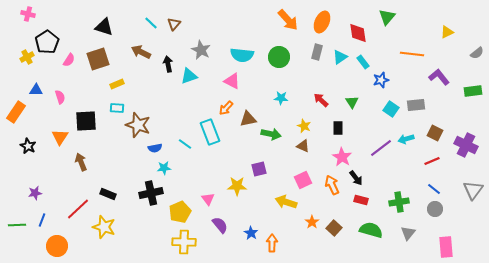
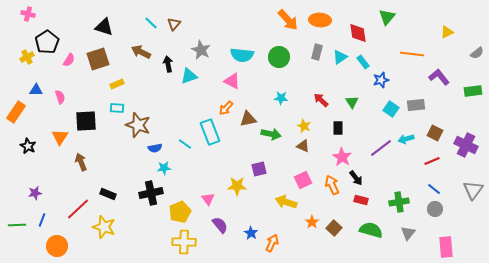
orange ellipse at (322, 22): moved 2 px left, 2 px up; rotated 70 degrees clockwise
orange arrow at (272, 243): rotated 24 degrees clockwise
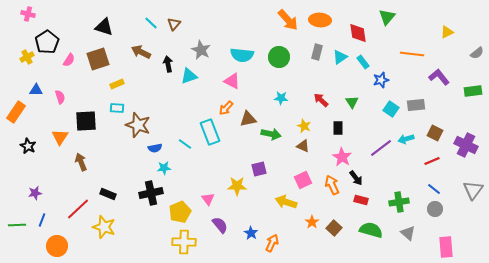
gray triangle at (408, 233): rotated 28 degrees counterclockwise
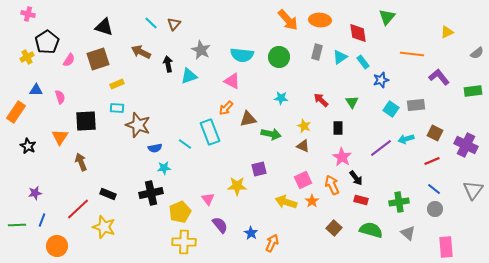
orange star at (312, 222): moved 21 px up
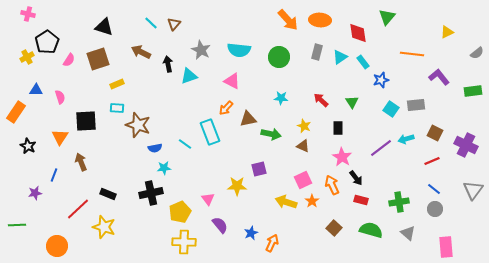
cyan semicircle at (242, 55): moved 3 px left, 5 px up
blue line at (42, 220): moved 12 px right, 45 px up
blue star at (251, 233): rotated 16 degrees clockwise
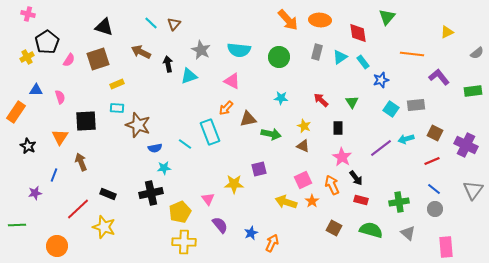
yellow star at (237, 186): moved 3 px left, 2 px up
brown square at (334, 228): rotated 14 degrees counterclockwise
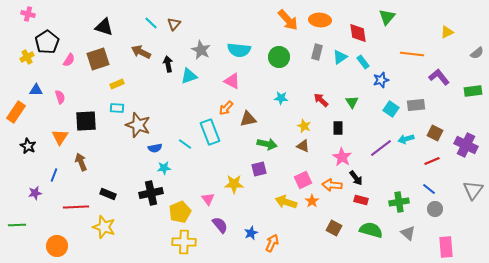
green arrow at (271, 134): moved 4 px left, 10 px down
orange arrow at (332, 185): rotated 60 degrees counterclockwise
blue line at (434, 189): moved 5 px left
red line at (78, 209): moved 2 px left, 2 px up; rotated 40 degrees clockwise
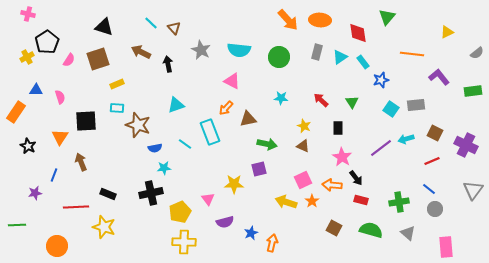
brown triangle at (174, 24): moved 4 px down; rotated 24 degrees counterclockwise
cyan triangle at (189, 76): moved 13 px left, 29 px down
purple semicircle at (220, 225): moved 5 px right, 3 px up; rotated 114 degrees clockwise
orange arrow at (272, 243): rotated 12 degrees counterclockwise
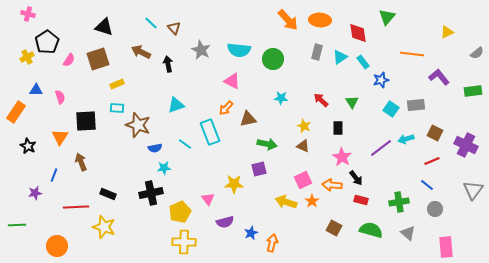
green circle at (279, 57): moved 6 px left, 2 px down
blue line at (429, 189): moved 2 px left, 4 px up
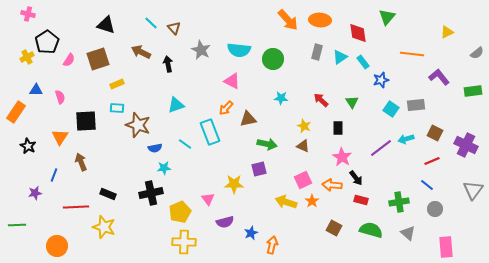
black triangle at (104, 27): moved 2 px right, 2 px up
orange arrow at (272, 243): moved 2 px down
